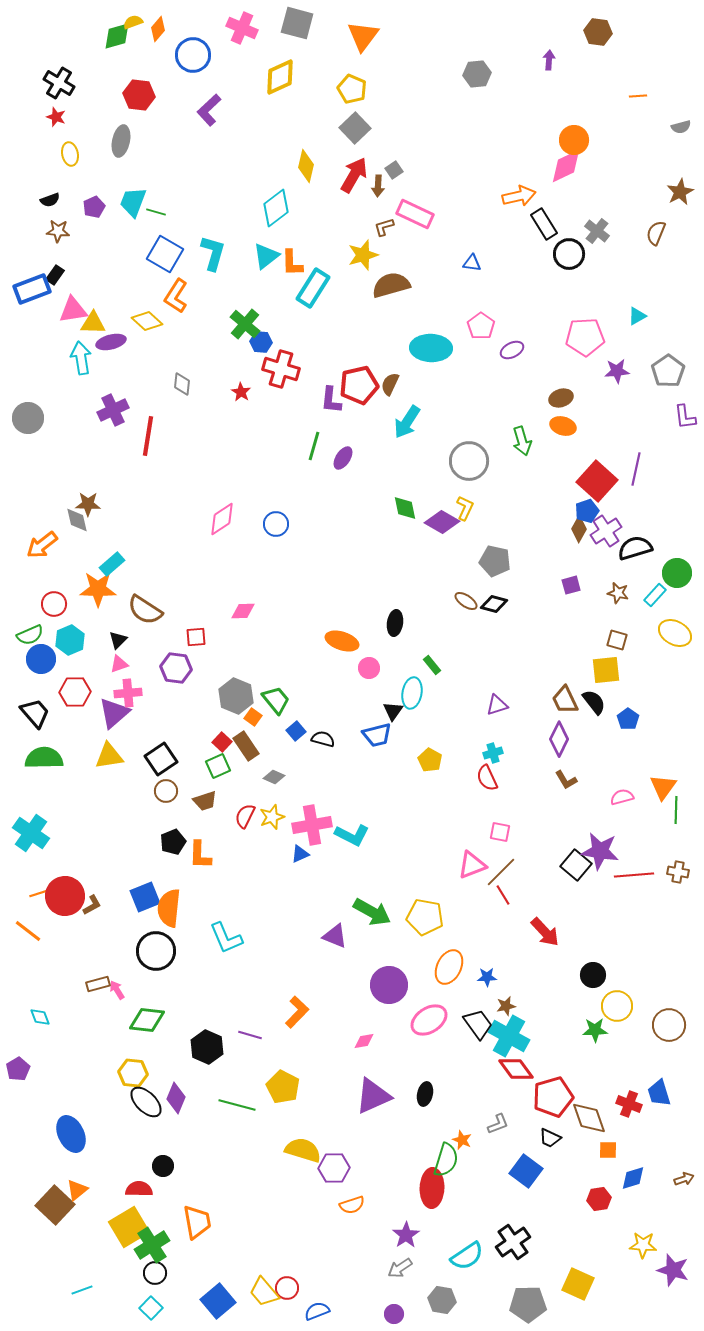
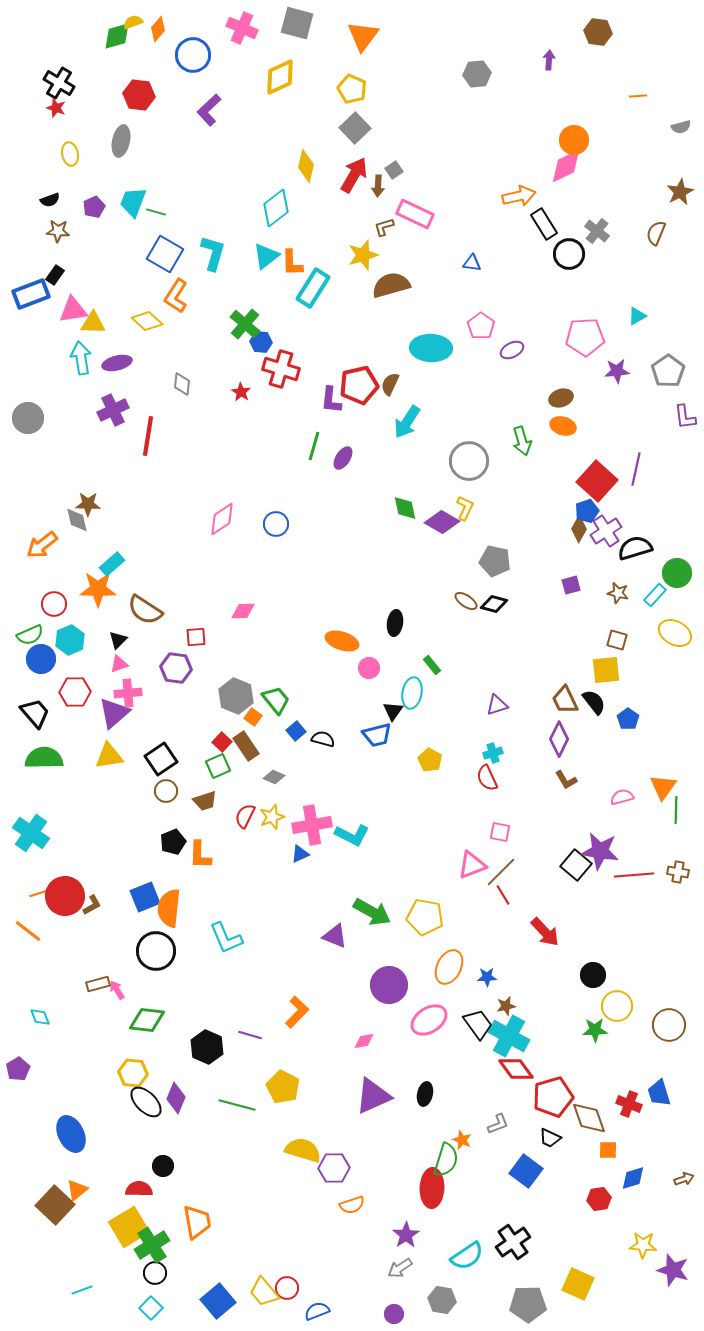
red star at (56, 117): moved 9 px up
blue rectangle at (32, 289): moved 1 px left, 5 px down
purple ellipse at (111, 342): moved 6 px right, 21 px down
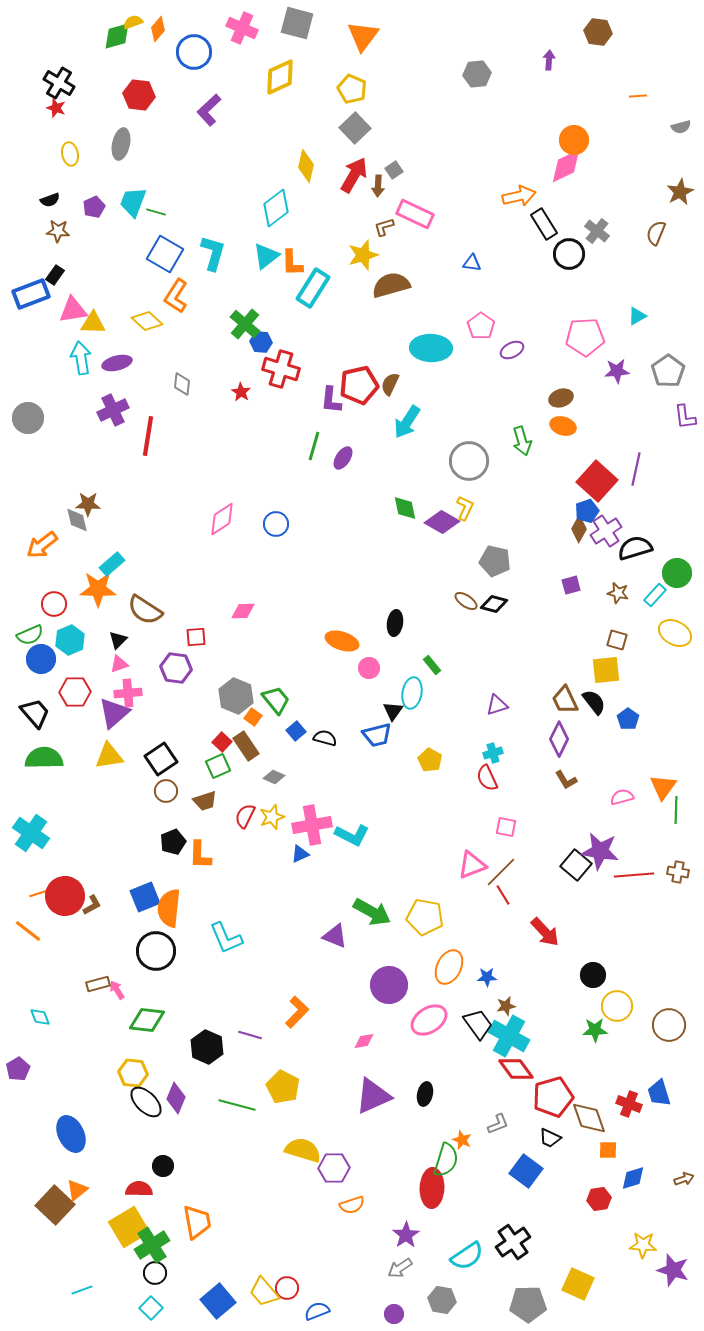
blue circle at (193, 55): moved 1 px right, 3 px up
gray ellipse at (121, 141): moved 3 px down
black semicircle at (323, 739): moved 2 px right, 1 px up
pink square at (500, 832): moved 6 px right, 5 px up
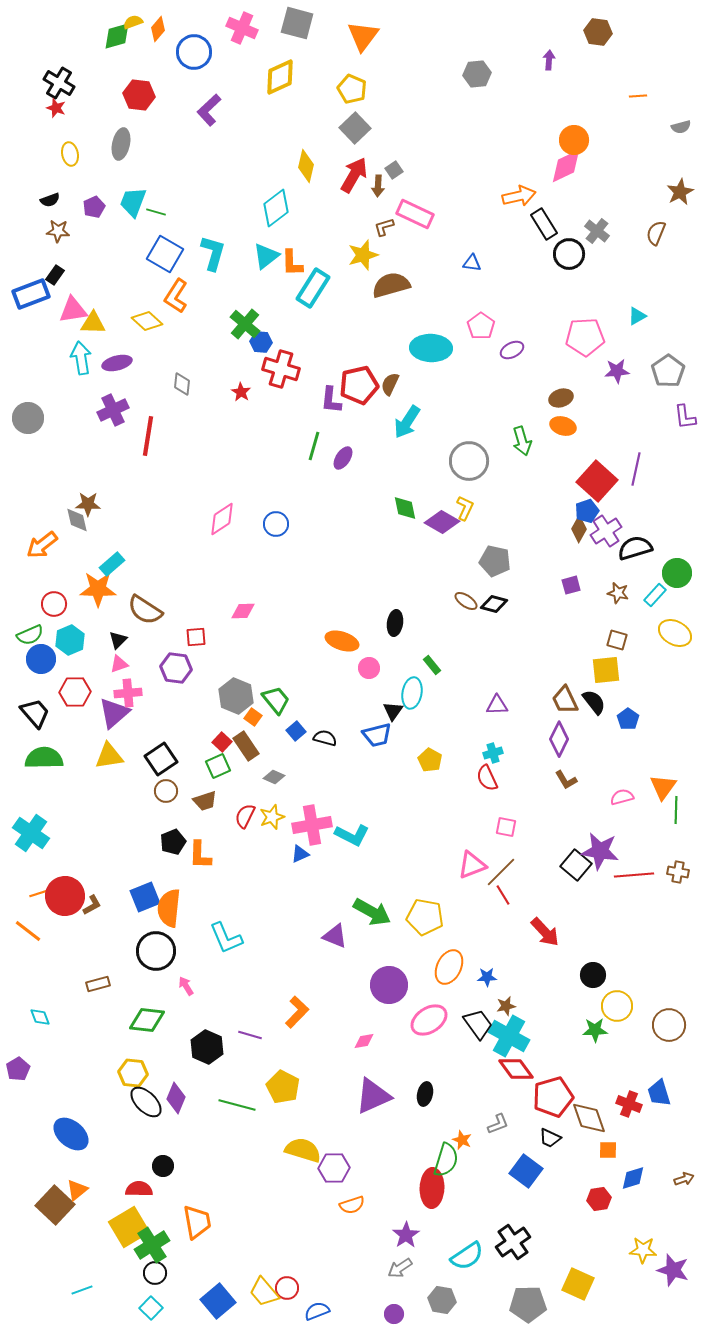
purple triangle at (497, 705): rotated 15 degrees clockwise
pink arrow at (117, 990): moved 69 px right, 4 px up
blue ellipse at (71, 1134): rotated 24 degrees counterclockwise
yellow star at (643, 1245): moved 5 px down
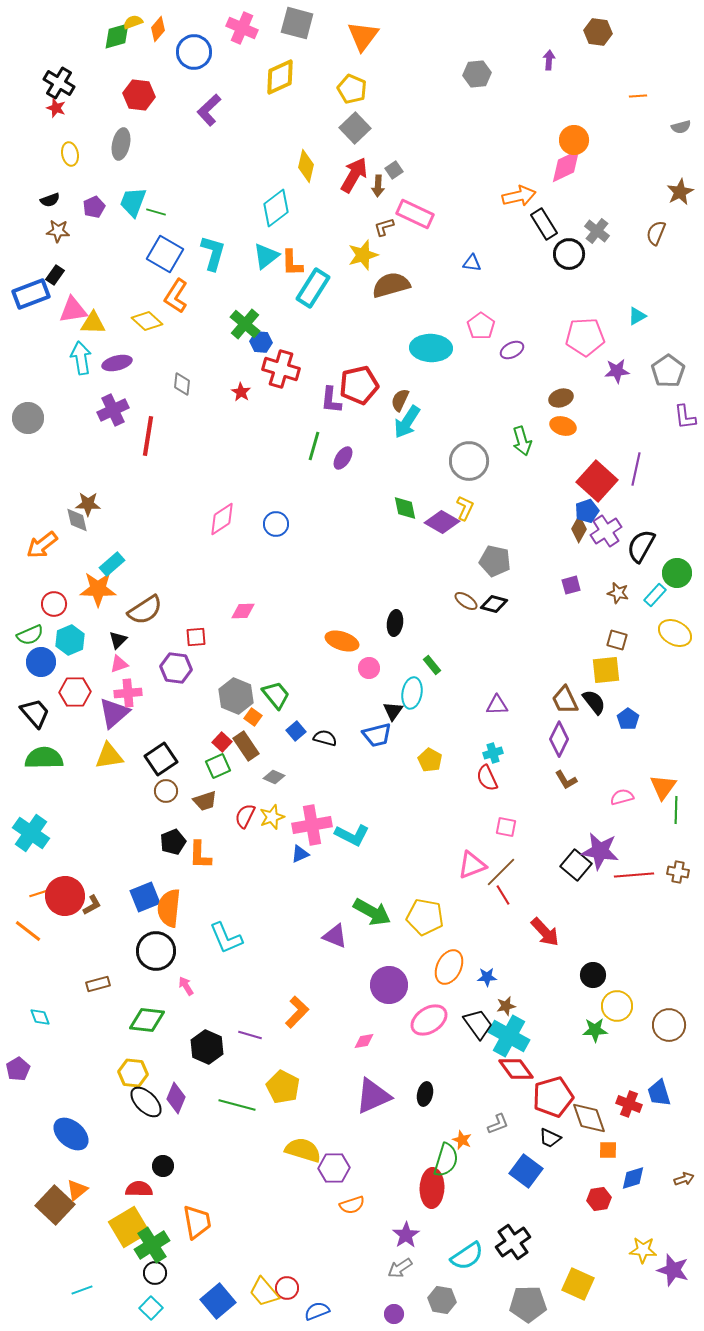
brown semicircle at (390, 384): moved 10 px right, 16 px down
black semicircle at (635, 548): moved 6 px right, 2 px up; rotated 44 degrees counterclockwise
brown semicircle at (145, 610): rotated 66 degrees counterclockwise
blue circle at (41, 659): moved 3 px down
green trapezoid at (276, 700): moved 5 px up
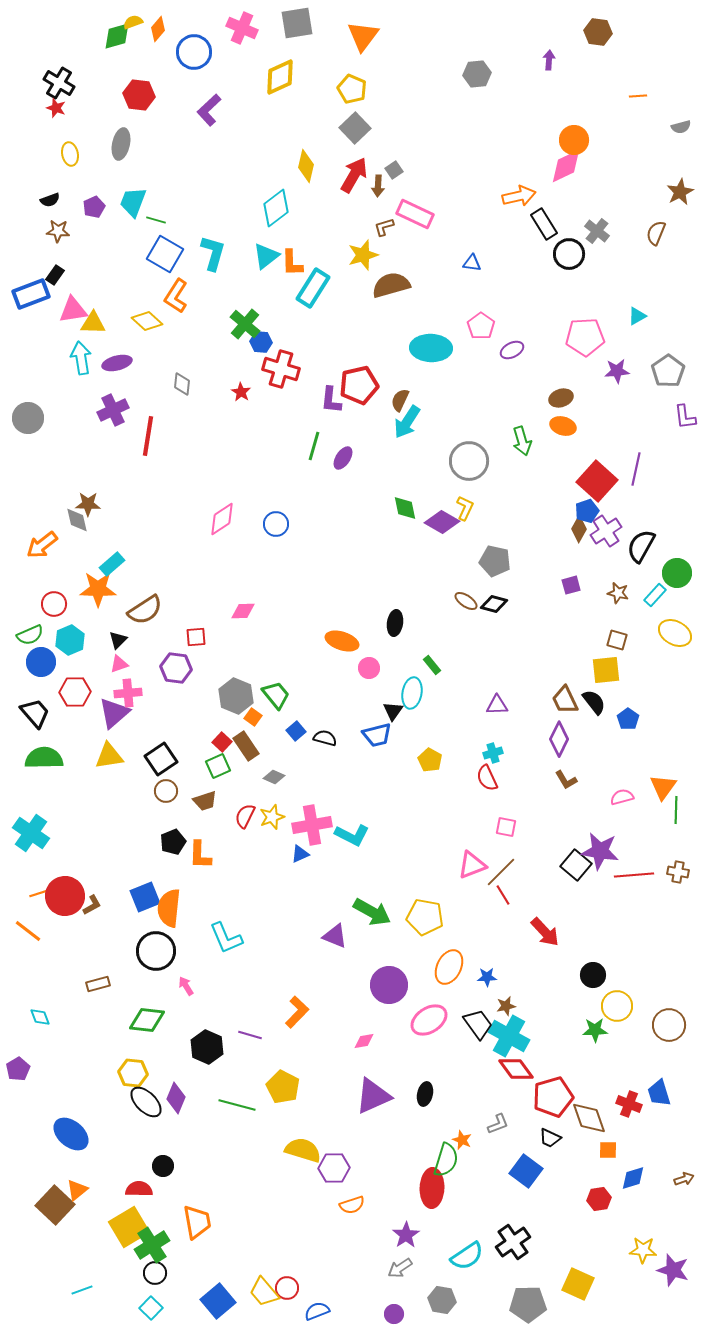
gray square at (297, 23): rotated 24 degrees counterclockwise
green line at (156, 212): moved 8 px down
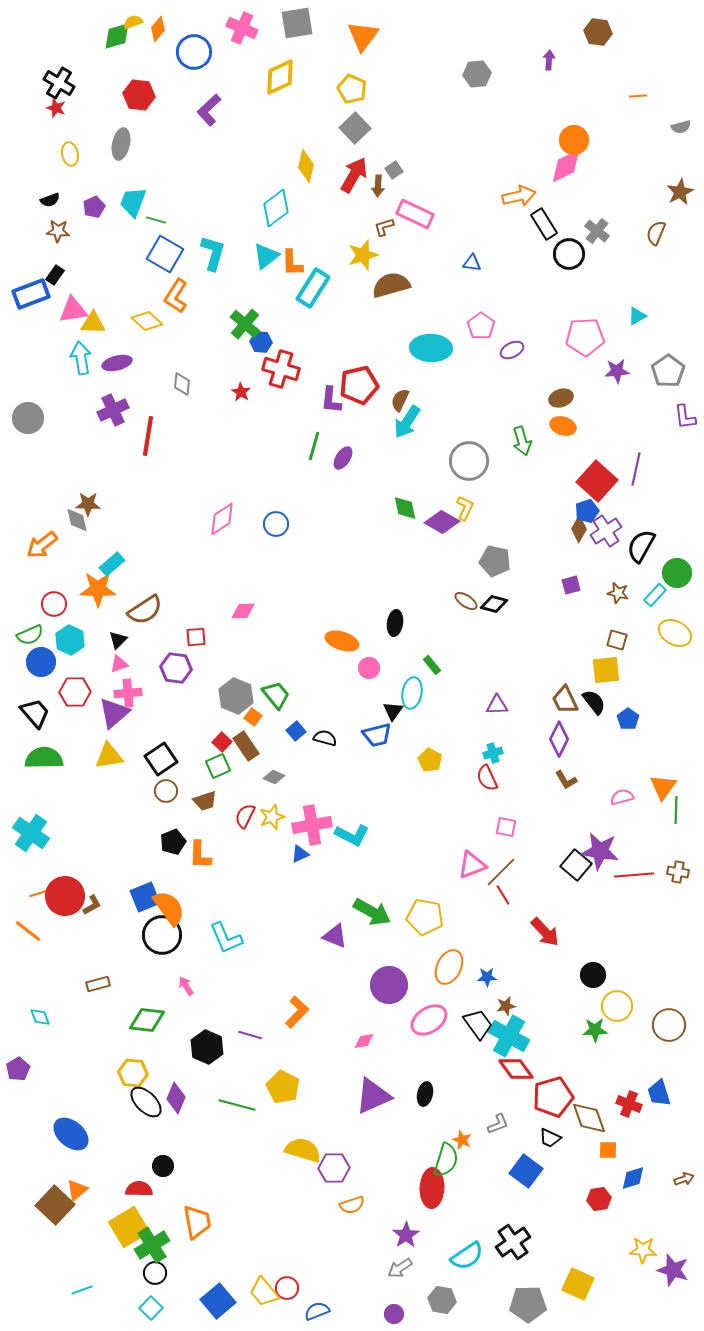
cyan hexagon at (70, 640): rotated 12 degrees counterclockwise
orange semicircle at (169, 908): rotated 138 degrees clockwise
black circle at (156, 951): moved 6 px right, 16 px up
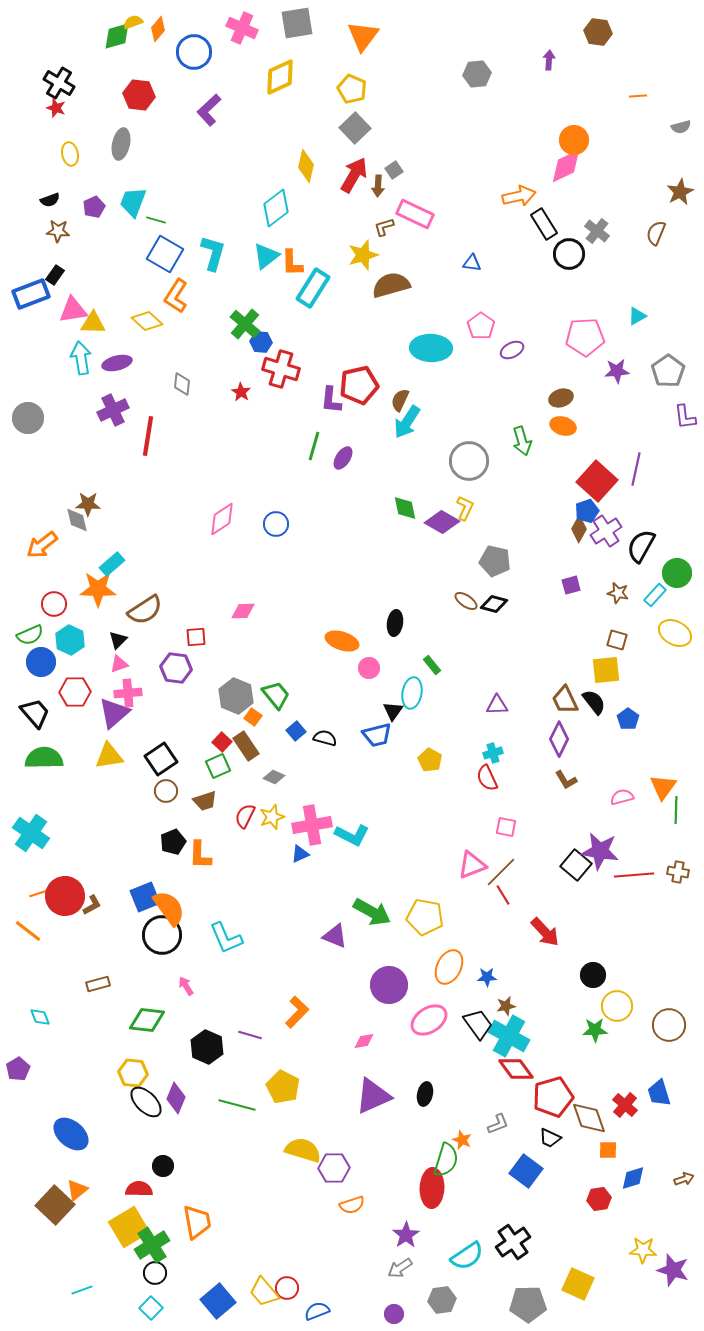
red cross at (629, 1104): moved 4 px left, 1 px down; rotated 20 degrees clockwise
gray hexagon at (442, 1300): rotated 16 degrees counterclockwise
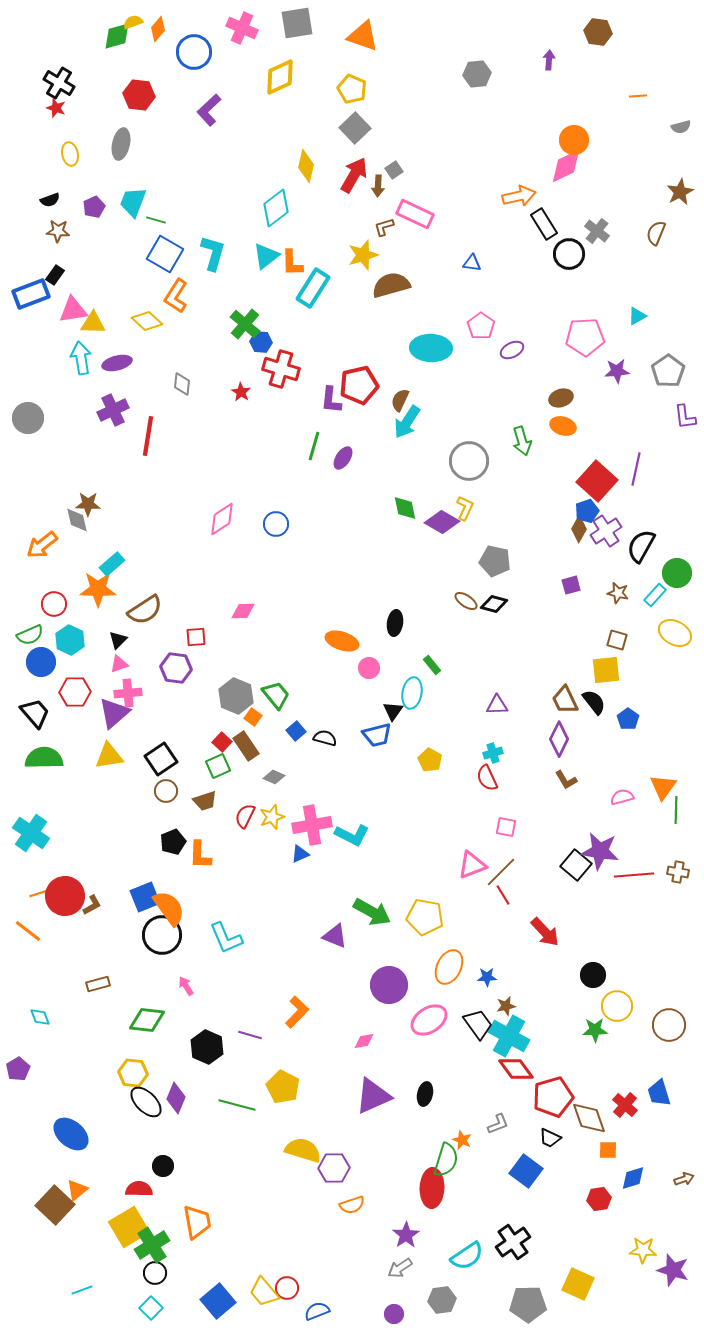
orange triangle at (363, 36): rotated 48 degrees counterclockwise
